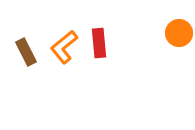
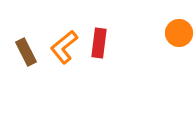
red rectangle: rotated 12 degrees clockwise
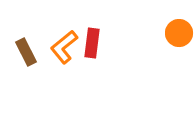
red rectangle: moved 7 px left
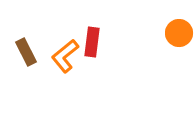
red rectangle: moved 1 px up
orange L-shape: moved 1 px right, 9 px down
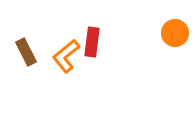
orange circle: moved 4 px left
orange L-shape: moved 1 px right
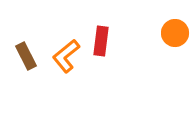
red rectangle: moved 9 px right, 1 px up
brown rectangle: moved 4 px down
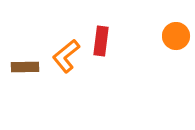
orange circle: moved 1 px right, 3 px down
brown rectangle: moved 1 px left, 11 px down; rotated 64 degrees counterclockwise
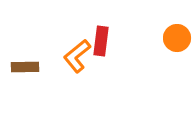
orange circle: moved 1 px right, 2 px down
orange L-shape: moved 11 px right
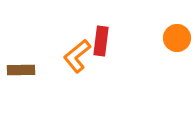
brown rectangle: moved 4 px left, 3 px down
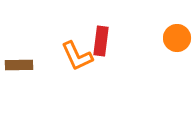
orange L-shape: rotated 76 degrees counterclockwise
brown rectangle: moved 2 px left, 5 px up
